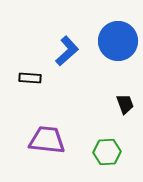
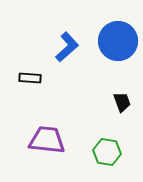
blue L-shape: moved 4 px up
black trapezoid: moved 3 px left, 2 px up
green hexagon: rotated 12 degrees clockwise
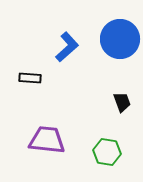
blue circle: moved 2 px right, 2 px up
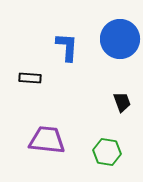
blue L-shape: rotated 44 degrees counterclockwise
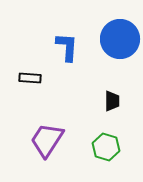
black trapezoid: moved 10 px left, 1 px up; rotated 20 degrees clockwise
purple trapezoid: rotated 63 degrees counterclockwise
green hexagon: moved 1 px left, 5 px up; rotated 8 degrees clockwise
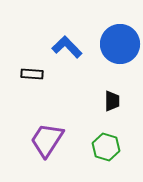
blue circle: moved 5 px down
blue L-shape: rotated 48 degrees counterclockwise
black rectangle: moved 2 px right, 4 px up
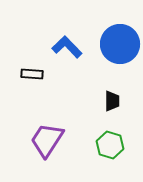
green hexagon: moved 4 px right, 2 px up
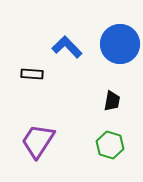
black trapezoid: rotated 10 degrees clockwise
purple trapezoid: moved 9 px left, 1 px down
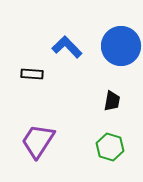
blue circle: moved 1 px right, 2 px down
green hexagon: moved 2 px down
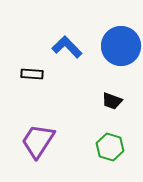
black trapezoid: rotated 100 degrees clockwise
